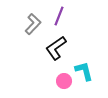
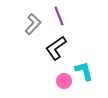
purple line: rotated 42 degrees counterclockwise
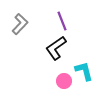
purple line: moved 3 px right, 5 px down
gray L-shape: moved 13 px left
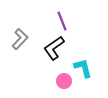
gray L-shape: moved 15 px down
black L-shape: moved 2 px left
cyan L-shape: moved 1 px left, 3 px up
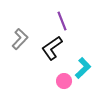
black L-shape: moved 2 px left
cyan L-shape: rotated 60 degrees clockwise
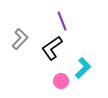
pink circle: moved 3 px left
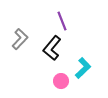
black L-shape: rotated 15 degrees counterclockwise
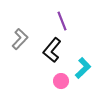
black L-shape: moved 2 px down
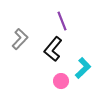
black L-shape: moved 1 px right, 1 px up
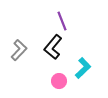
gray L-shape: moved 1 px left, 11 px down
black L-shape: moved 2 px up
pink circle: moved 2 px left
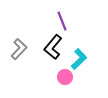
gray L-shape: moved 1 px up
cyan L-shape: moved 4 px left, 9 px up
pink circle: moved 6 px right, 4 px up
